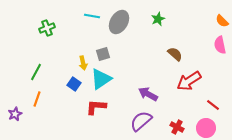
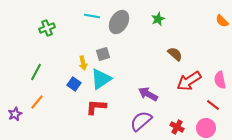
pink semicircle: moved 35 px down
orange line: moved 3 px down; rotated 21 degrees clockwise
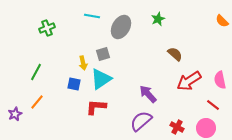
gray ellipse: moved 2 px right, 5 px down
blue square: rotated 24 degrees counterclockwise
purple arrow: rotated 18 degrees clockwise
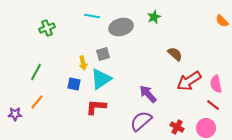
green star: moved 4 px left, 2 px up
gray ellipse: rotated 45 degrees clockwise
pink semicircle: moved 4 px left, 4 px down
purple star: rotated 24 degrees clockwise
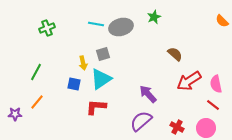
cyan line: moved 4 px right, 8 px down
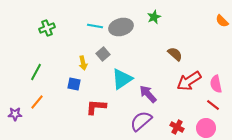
cyan line: moved 1 px left, 2 px down
gray square: rotated 24 degrees counterclockwise
cyan triangle: moved 21 px right
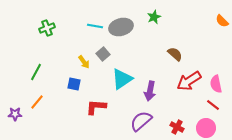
yellow arrow: moved 1 px right, 1 px up; rotated 24 degrees counterclockwise
purple arrow: moved 2 px right, 3 px up; rotated 126 degrees counterclockwise
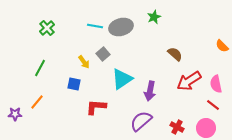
orange semicircle: moved 25 px down
green cross: rotated 21 degrees counterclockwise
green line: moved 4 px right, 4 px up
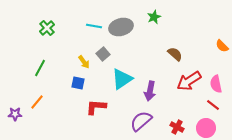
cyan line: moved 1 px left
blue square: moved 4 px right, 1 px up
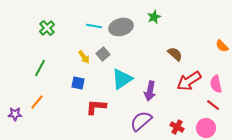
yellow arrow: moved 5 px up
